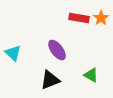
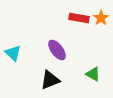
green triangle: moved 2 px right, 1 px up
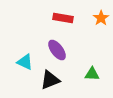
red rectangle: moved 16 px left
cyan triangle: moved 12 px right, 9 px down; rotated 18 degrees counterclockwise
green triangle: moved 1 px left; rotated 28 degrees counterclockwise
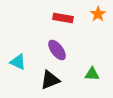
orange star: moved 3 px left, 4 px up
cyan triangle: moved 7 px left
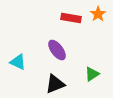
red rectangle: moved 8 px right
green triangle: rotated 35 degrees counterclockwise
black triangle: moved 5 px right, 4 px down
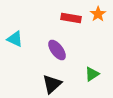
cyan triangle: moved 3 px left, 23 px up
black triangle: moved 3 px left; rotated 20 degrees counterclockwise
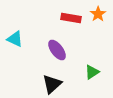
green triangle: moved 2 px up
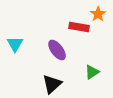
red rectangle: moved 8 px right, 9 px down
cyan triangle: moved 5 px down; rotated 36 degrees clockwise
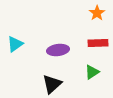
orange star: moved 1 px left, 1 px up
red rectangle: moved 19 px right, 16 px down; rotated 12 degrees counterclockwise
cyan triangle: rotated 24 degrees clockwise
purple ellipse: moved 1 px right; rotated 60 degrees counterclockwise
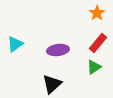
red rectangle: rotated 48 degrees counterclockwise
green triangle: moved 2 px right, 5 px up
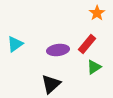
red rectangle: moved 11 px left, 1 px down
black triangle: moved 1 px left
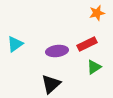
orange star: rotated 21 degrees clockwise
red rectangle: rotated 24 degrees clockwise
purple ellipse: moved 1 px left, 1 px down
